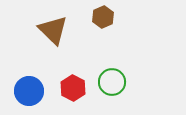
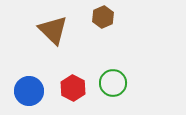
green circle: moved 1 px right, 1 px down
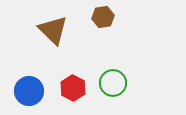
brown hexagon: rotated 15 degrees clockwise
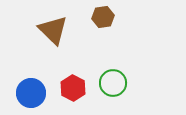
blue circle: moved 2 px right, 2 px down
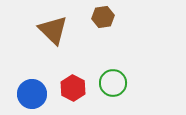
blue circle: moved 1 px right, 1 px down
